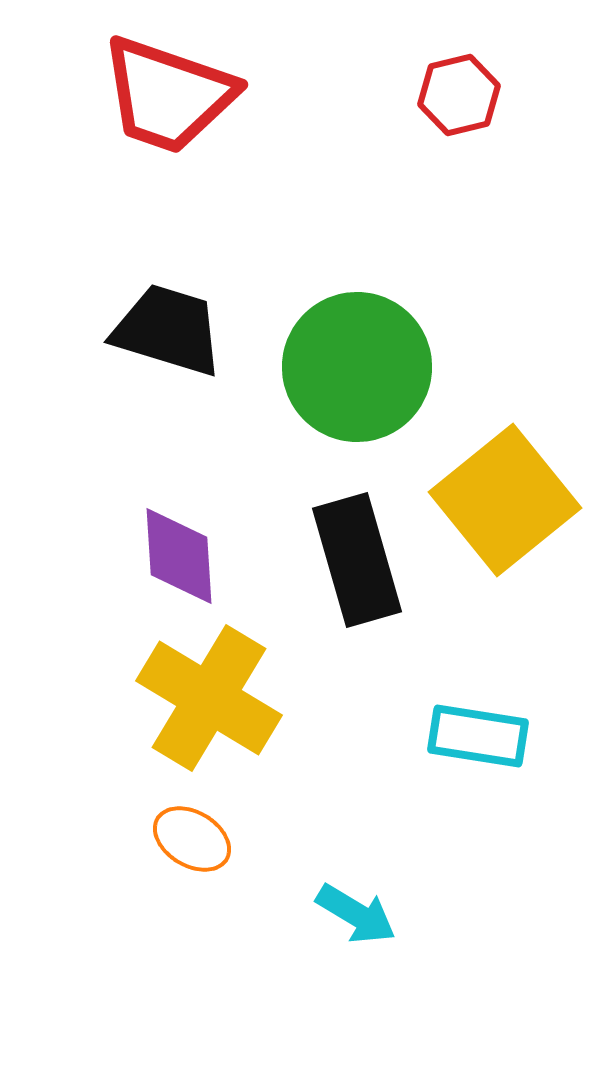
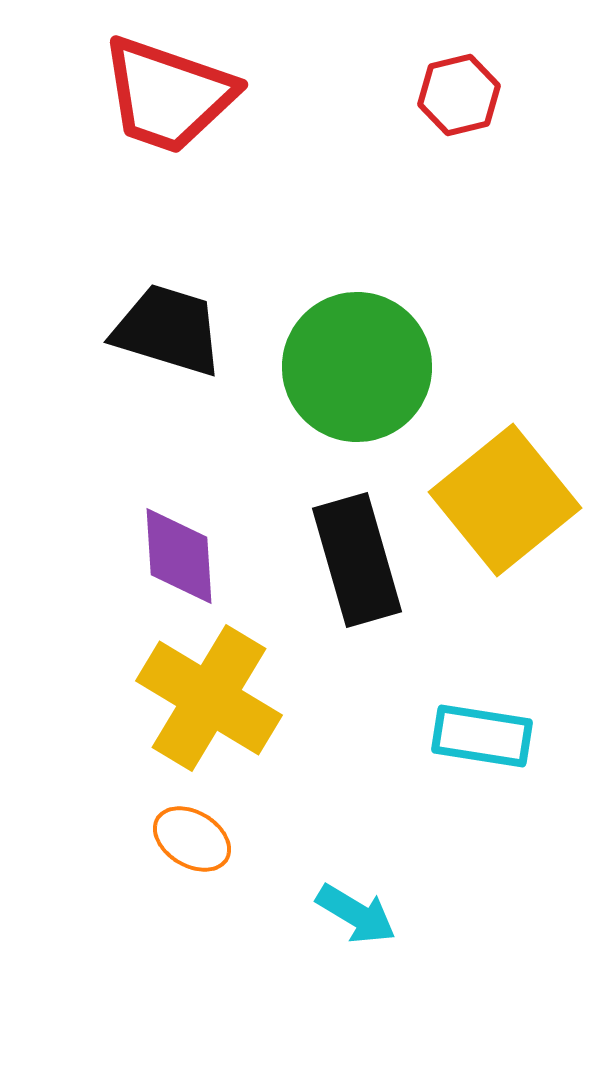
cyan rectangle: moved 4 px right
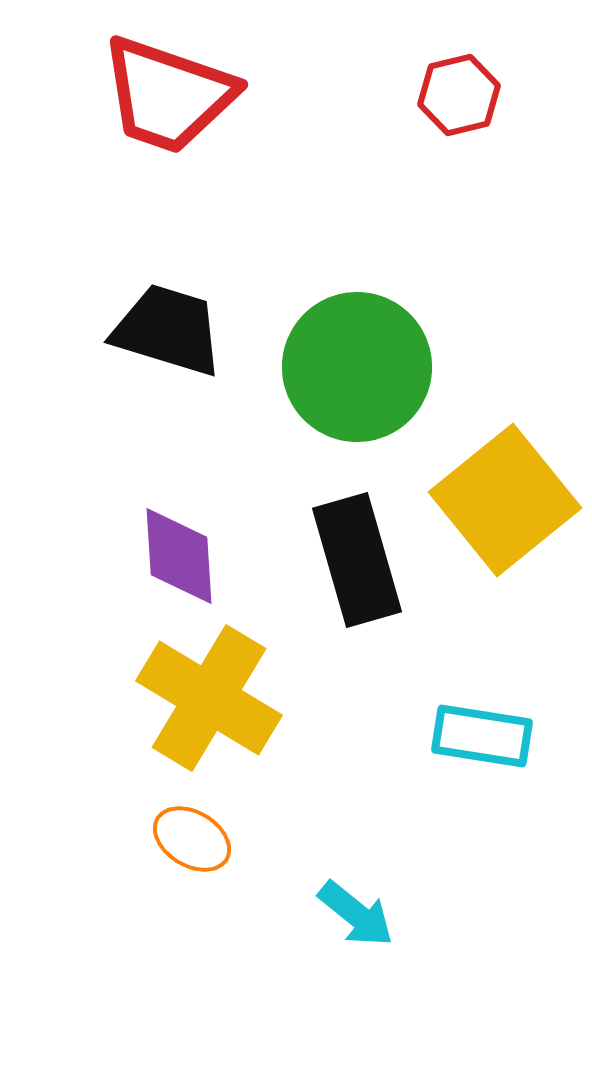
cyan arrow: rotated 8 degrees clockwise
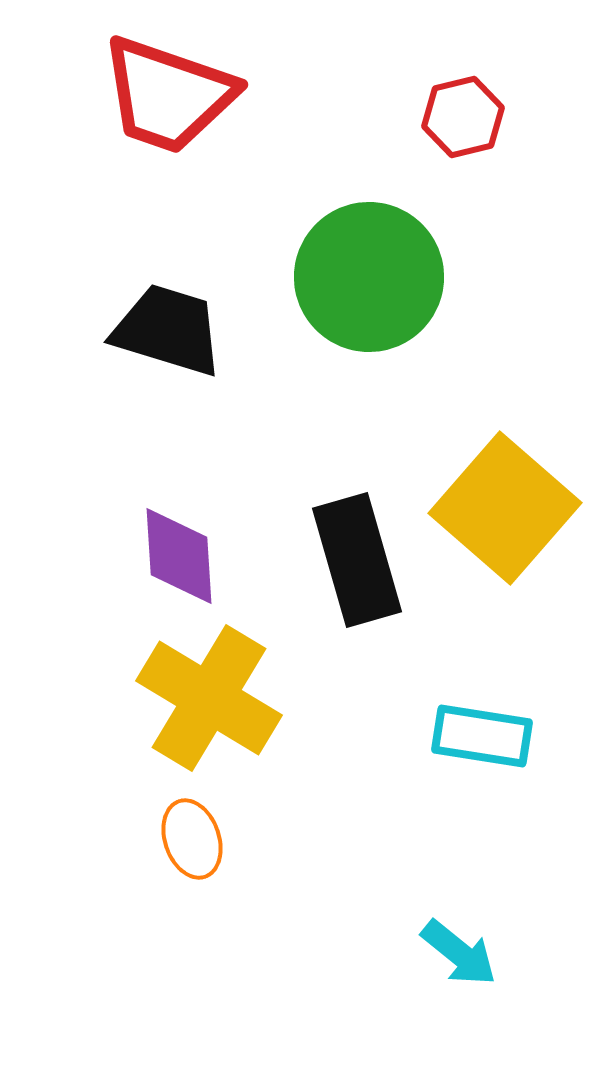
red hexagon: moved 4 px right, 22 px down
green circle: moved 12 px right, 90 px up
yellow square: moved 8 px down; rotated 10 degrees counterclockwise
orange ellipse: rotated 40 degrees clockwise
cyan arrow: moved 103 px right, 39 px down
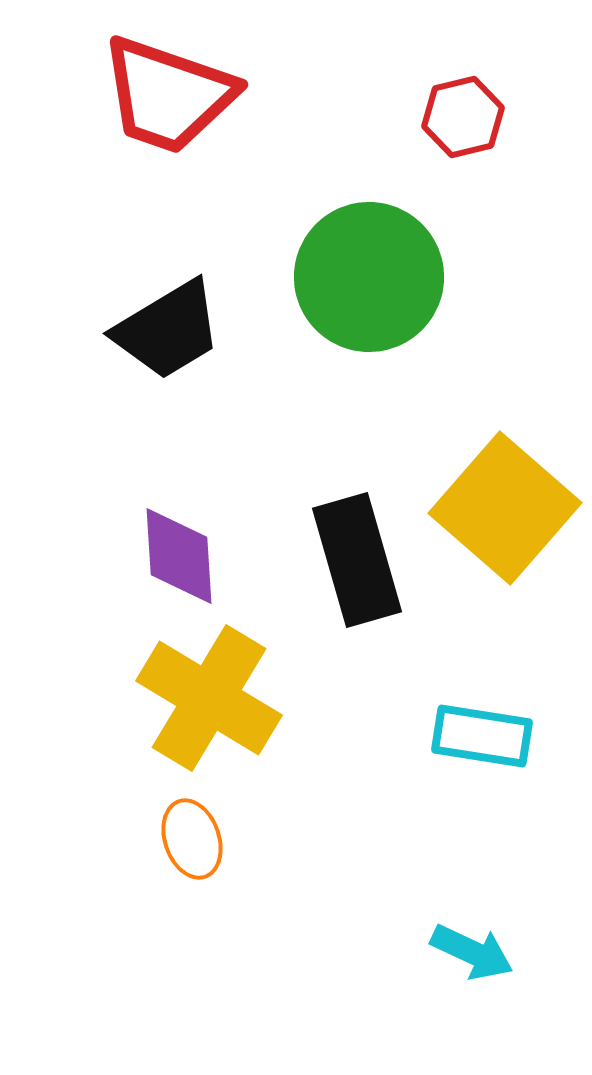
black trapezoid: rotated 132 degrees clockwise
cyan arrow: moved 13 px right, 1 px up; rotated 14 degrees counterclockwise
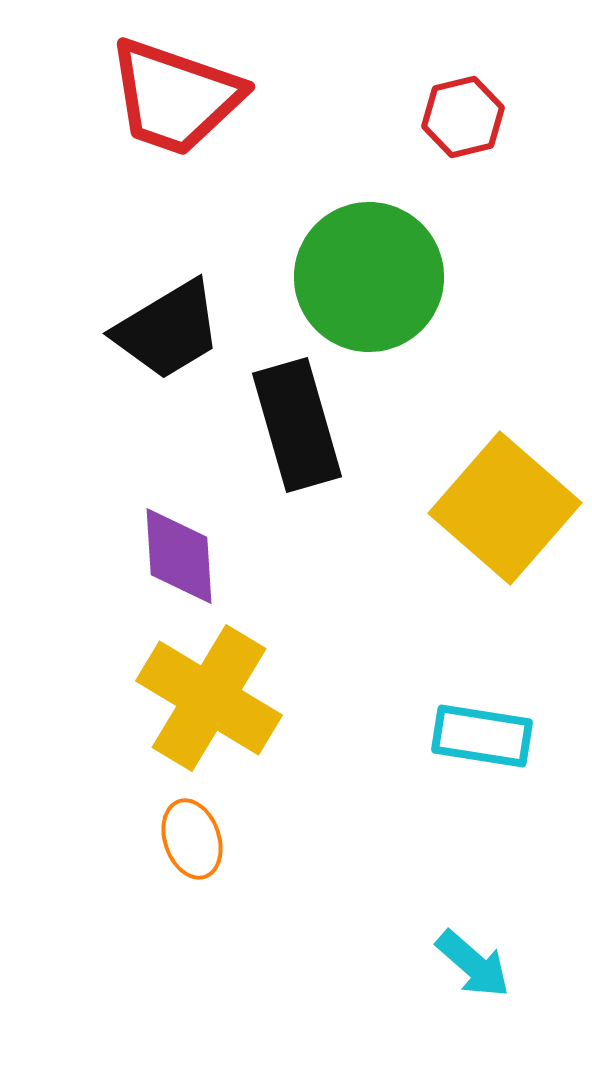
red trapezoid: moved 7 px right, 2 px down
black rectangle: moved 60 px left, 135 px up
cyan arrow: moved 1 px right, 12 px down; rotated 16 degrees clockwise
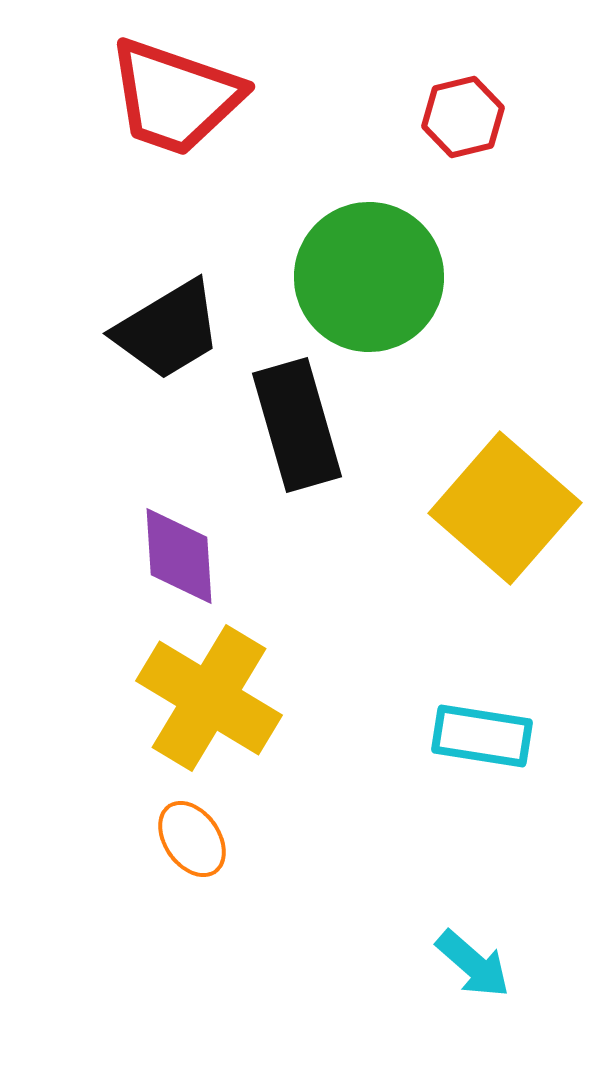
orange ellipse: rotated 16 degrees counterclockwise
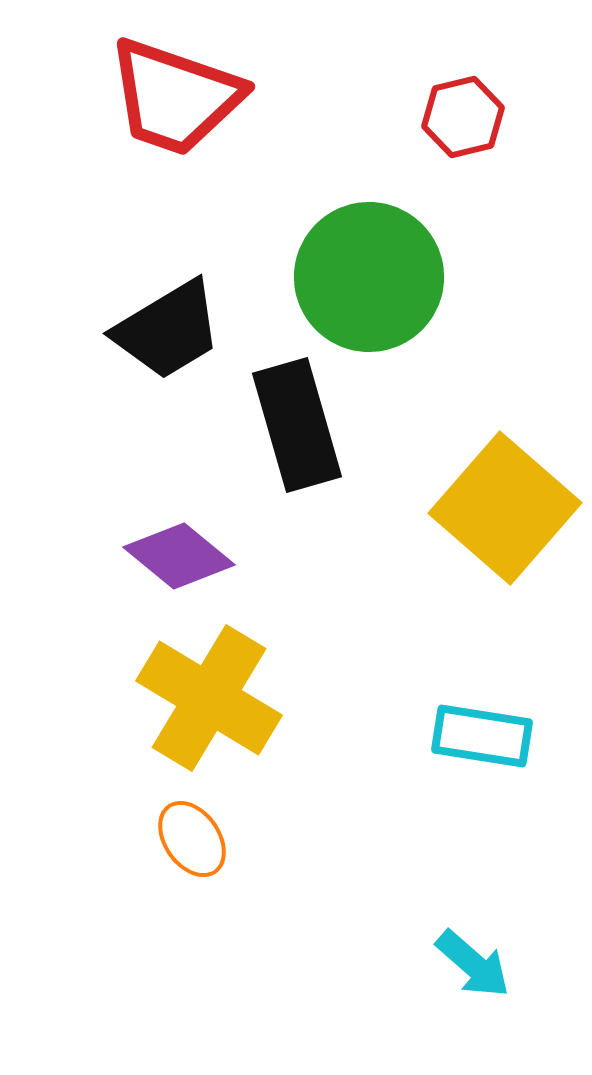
purple diamond: rotated 47 degrees counterclockwise
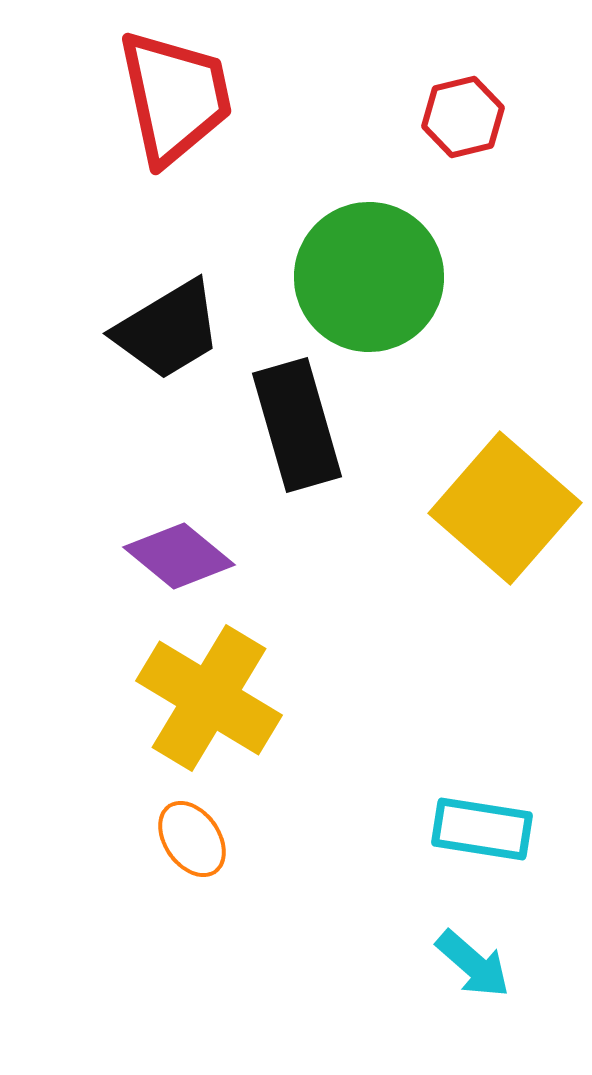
red trapezoid: rotated 121 degrees counterclockwise
cyan rectangle: moved 93 px down
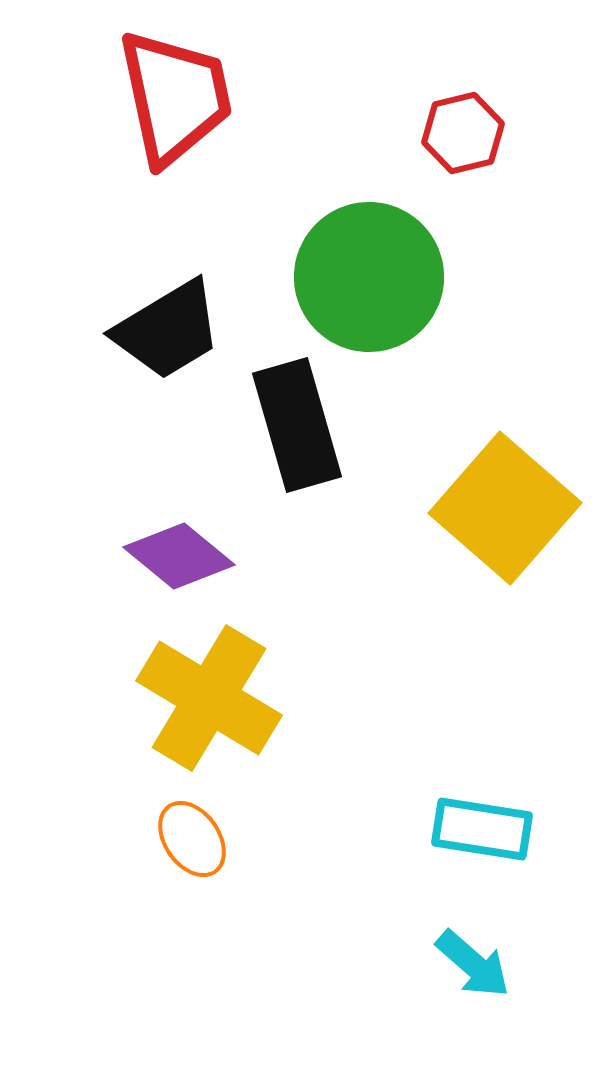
red hexagon: moved 16 px down
